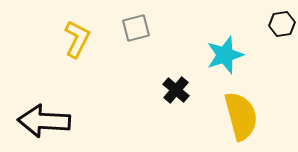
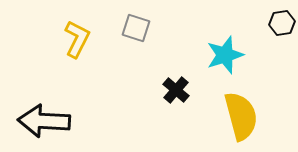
black hexagon: moved 1 px up
gray square: rotated 32 degrees clockwise
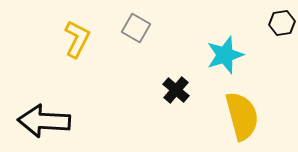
gray square: rotated 12 degrees clockwise
yellow semicircle: moved 1 px right
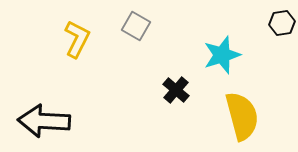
gray square: moved 2 px up
cyan star: moved 3 px left
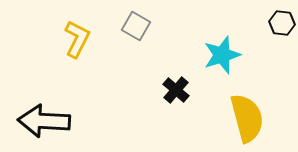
black hexagon: rotated 15 degrees clockwise
yellow semicircle: moved 5 px right, 2 px down
